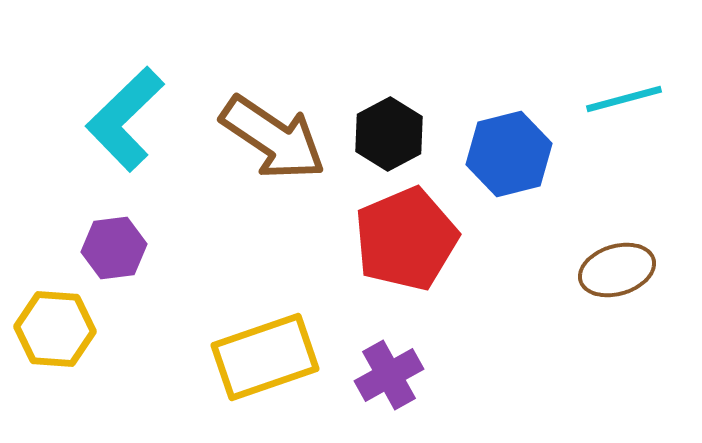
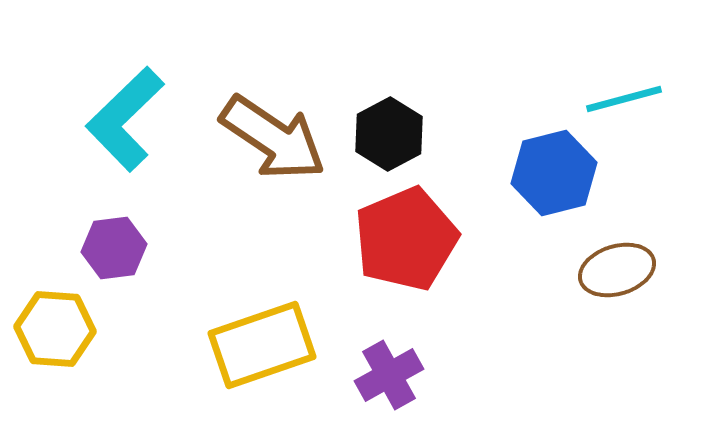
blue hexagon: moved 45 px right, 19 px down
yellow rectangle: moved 3 px left, 12 px up
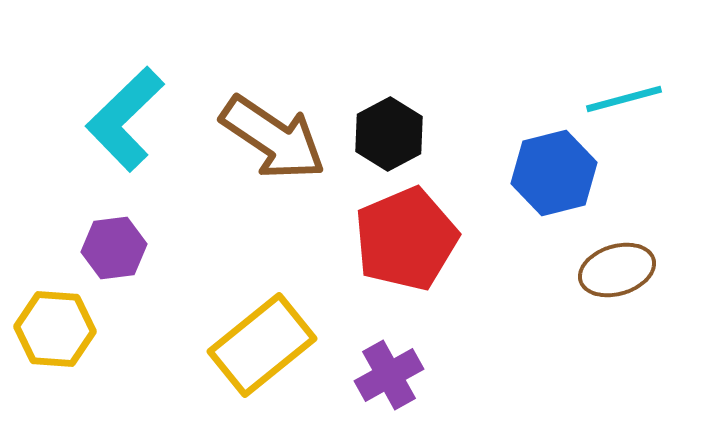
yellow rectangle: rotated 20 degrees counterclockwise
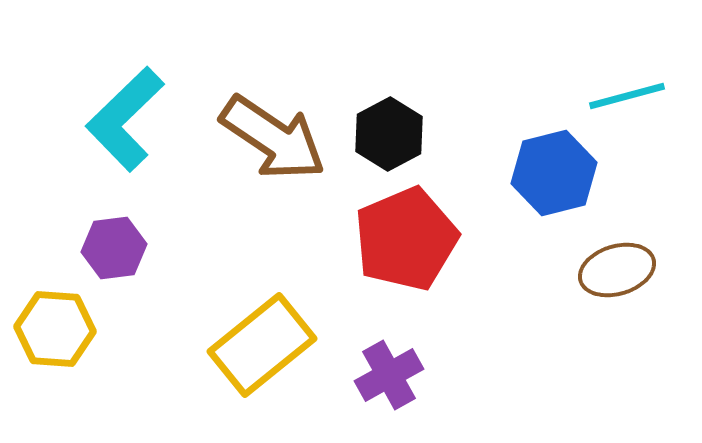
cyan line: moved 3 px right, 3 px up
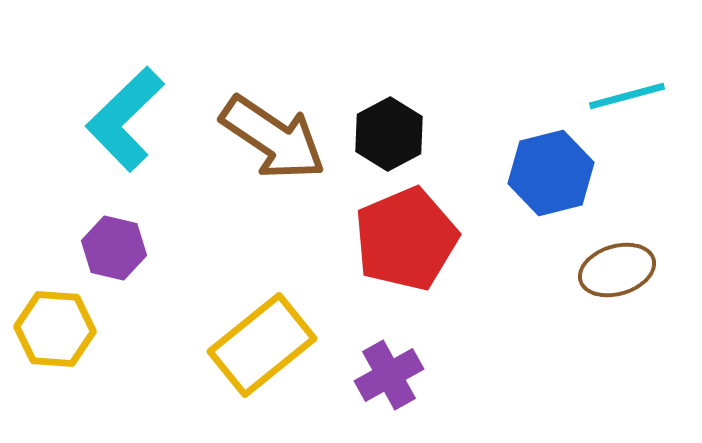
blue hexagon: moved 3 px left
purple hexagon: rotated 20 degrees clockwise
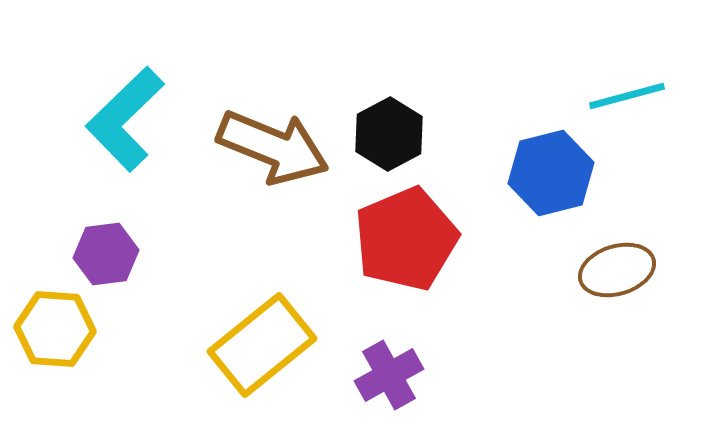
brown arrow: moved 9 px down; rotated 12 degrees counterclockwise
purple hexagon: moved 8 px left, 6 px down; rotated 20 degrees counterclockwise
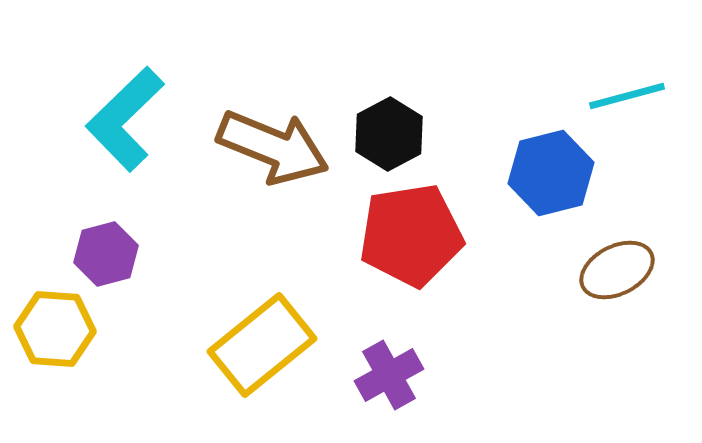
red pentagon: moved 5 px right, 4 px up; rotated 14 degrees clockwise
purple hexagon: rotated 8 degrees counterclockwise
brown ellipse: rotated 10 degrees counterclockwise
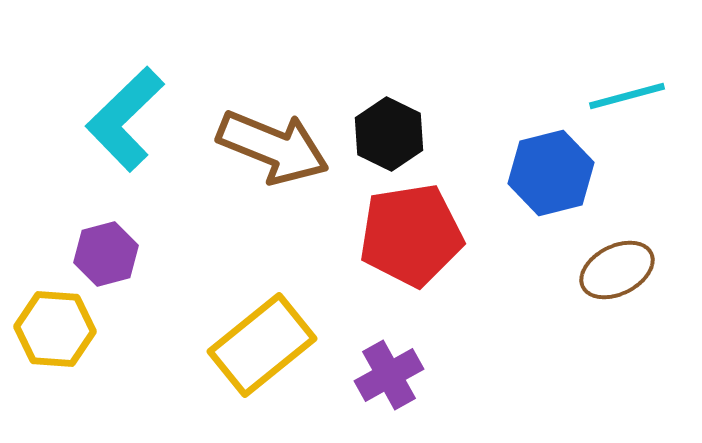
black hexagon: rotated 6 degrees counterclockwise
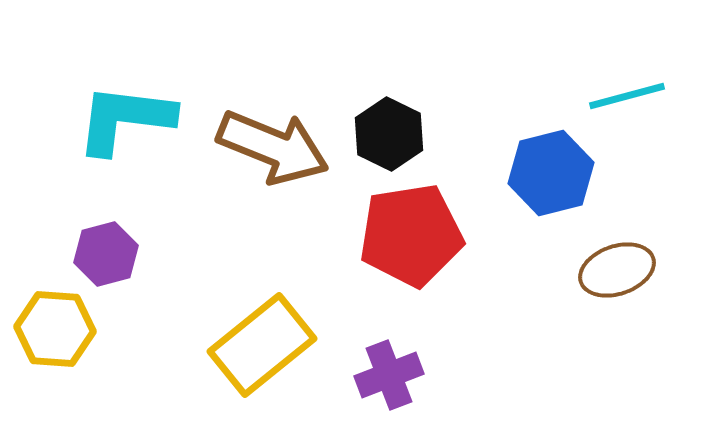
cyan L-shape: rotated 51 degrees clockwise
brown ellipse: rotated 8 degrees clockwise
purple cross: rotated 8 degrees clockwise
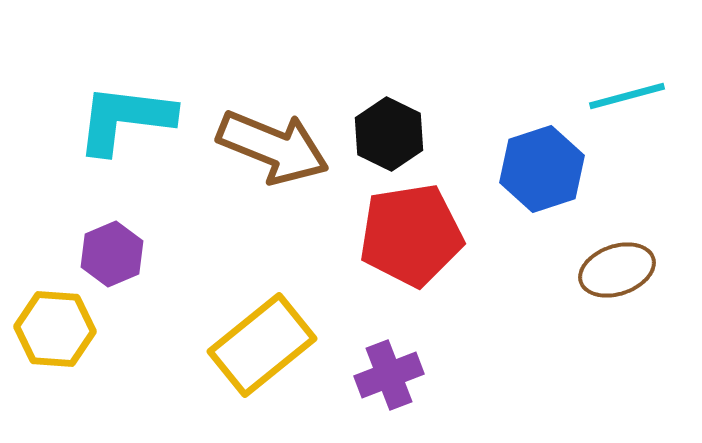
blue hexagon: moved 9 px left, 4 px up; rotated 4 degrees counterclockwise
purple hexagon: moved 6 px right; rotated 8 degrees counterclockwise
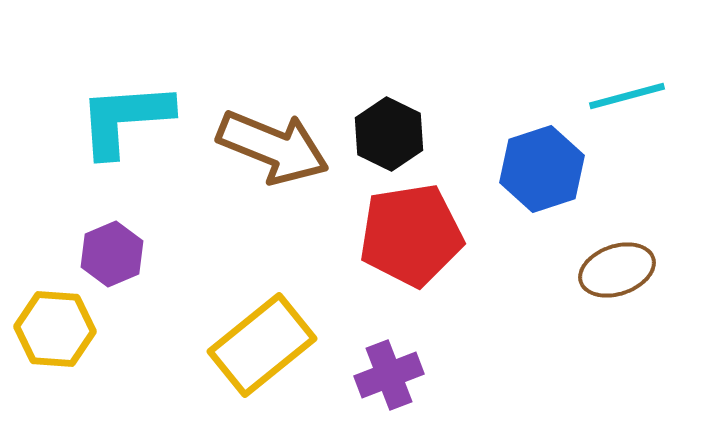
cyan L-shape: rotated 11 degrees counterclockwise
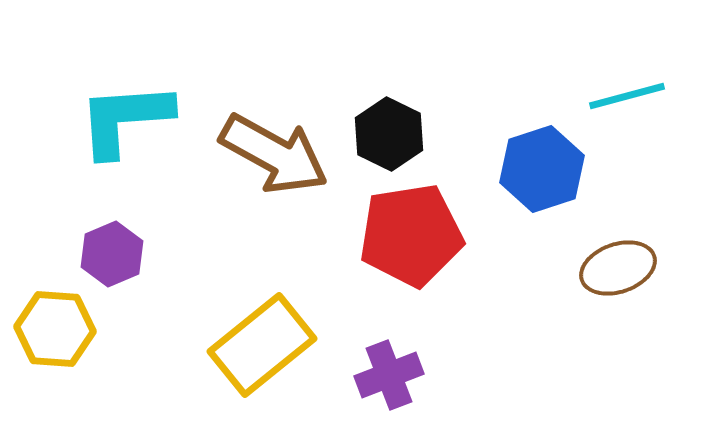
brown arrow: moved 1 px right, 7 px down; rotated 7 degrees clockwise
brown ellipse: moved 1 px right, 2 px up
